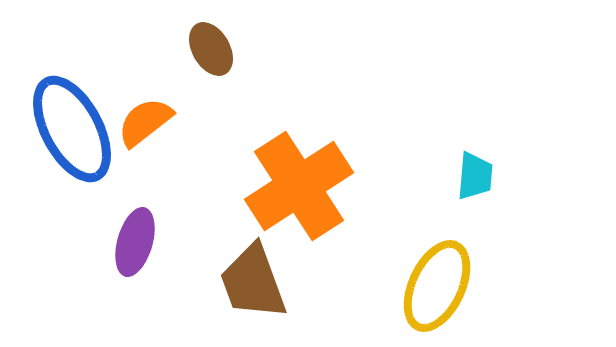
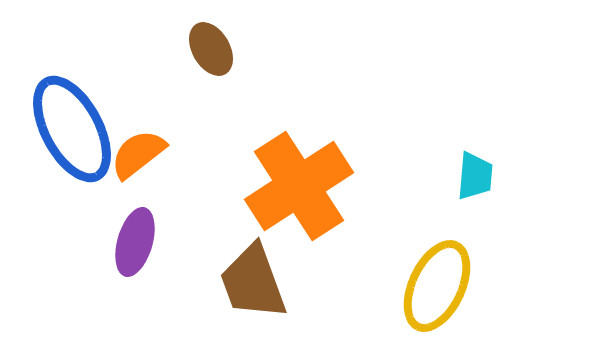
orange semicircle: moved 7 px left, 32 px down
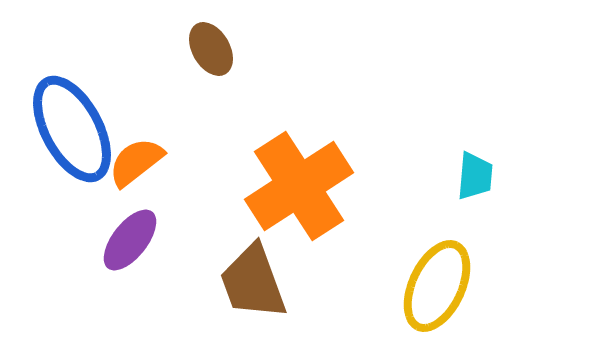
orange semicircle: moved 2 px left, 8 px down
purple ellipse: moved 5 px left, 2 px up; rotated 22 degrees clockwise
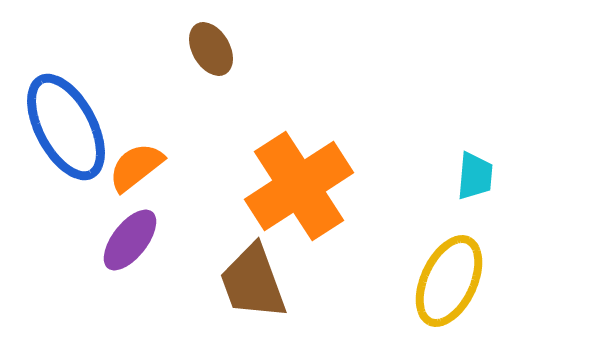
blue ellipse: moved 6 px left, 2 px up
orange semicircle: moved 5 px down
yellow ellipse: moved 12 px right, 5 px up
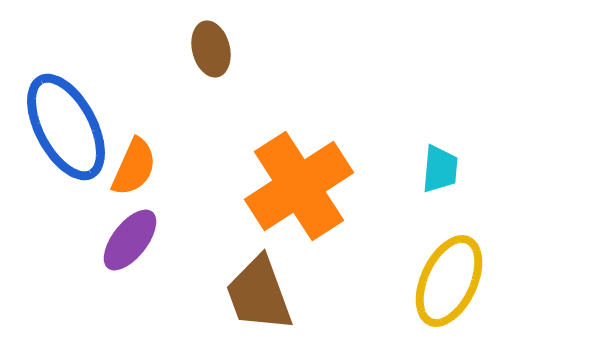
brown ellipse: rotated 16 degrees clockwise
orange semicircle: moved 2 px left; rotated 152 degrees clockwise
cyan trapezoid: moved 35 px left, 7 px up
brown trapezoid: moved 6 px right, 12 px down
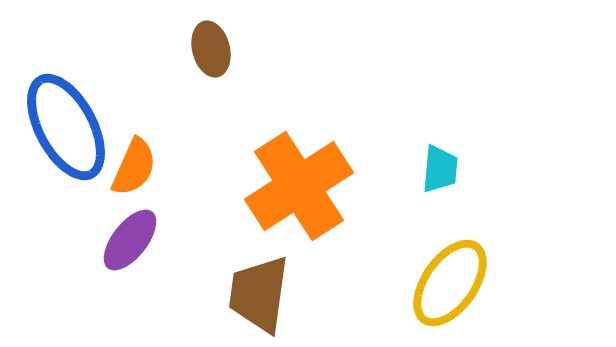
yellow ellipse: moved 1 px right, 2 px down; rotated 10 degrees clockwise
brown trapezoid: rotated 28 degrees clockwise
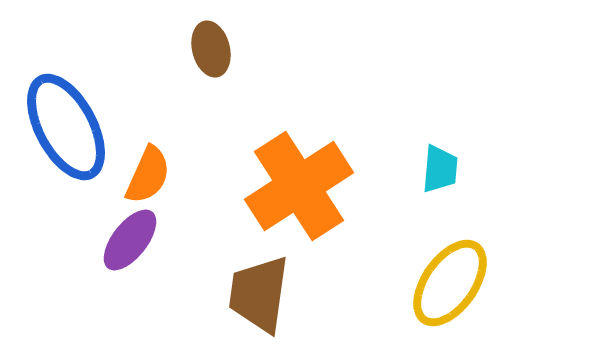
orange semicircle: moved 14 px right, 8 px down
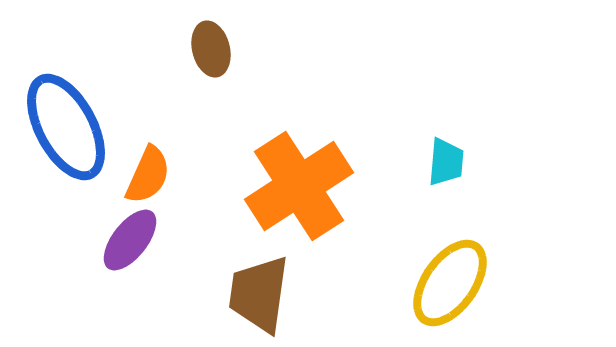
cyan trapezoid: moved 6 px right, 7 px up
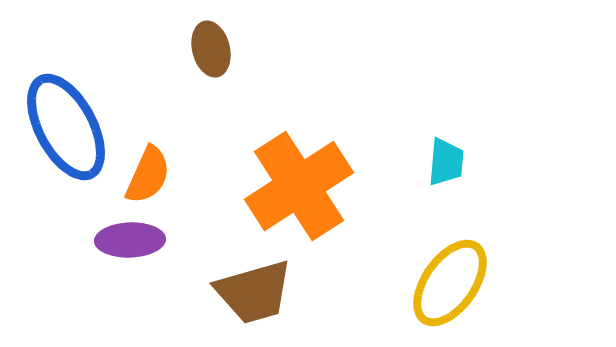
purple ellipse: rotated 50 degrees clockwise
brown trapezoid: moved 5 px left, 2 px up; rotated 114 degrees counterclockwise
